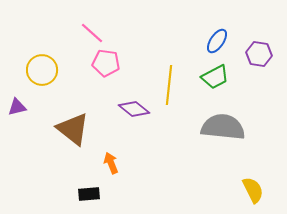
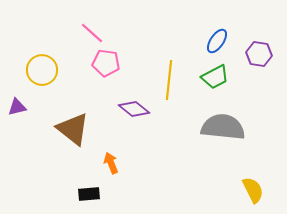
yellow line: moved 5 px up
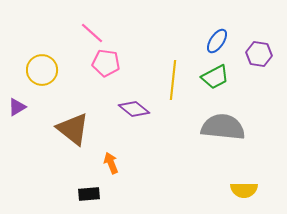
yellow line: moved 4 px right
purple triangle: rotated 18 degrees counterclockwise
yellow semicircle: moved 9 px left; rotated 116 degrees clockwise
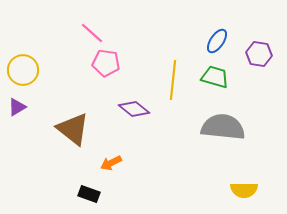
yellow circle: moved 19 px left
green trapezoid: rotated 136 degrees counterclockwise
orange arrow: rotated 95 degrees counterclockwise
black rectangle: rotated 25 degrees clockwise
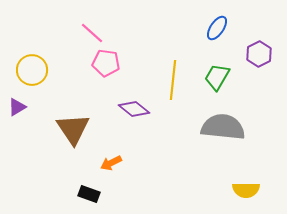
blue ellipse: moved 13 px up
purple hexagon: rotated 25 degrees clockwise
yellow circle: moved 9 px right
green trapezoid: moved 2 px right; rotated 76 degrees counterclockwise
brown triangle: rotated 18 degrees clockwise
yellow semicircle: moved 2 px right
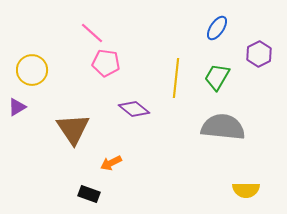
yellow line: moved 3 px right, 2 px up
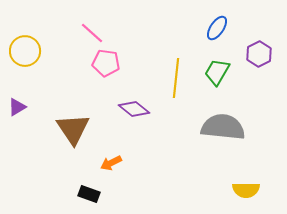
yellow circle: moved 7 px left, 19 px up
green trapezoid: moved 5 px up
